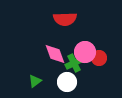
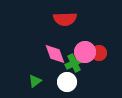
red circle: moved 5 px up
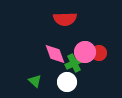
green triangle: rotated 40 degrees counterclockwise
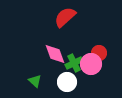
red semicircle: moved 2 px up; rotated 140 degrees clockwise
pink circle: moved 6 px right, 12 px down
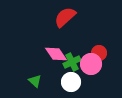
pink diamond: moved 1 px right; rotated 15 degrees counterclockwise
green cross: moved 2 px left, 1 px up
white circle: moved 4 px right
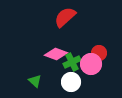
pink diamond: rotated 35 degrees counterclockwise
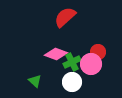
red circle: moved 1 px left, 1 px up
white circle: moved 1 px right
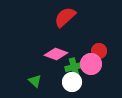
red circle: moved 1 px right, 1 px up
green cross: moved 2 px right, 5 px down; rotated 12 degrees clockwise
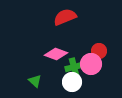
red semicircle: rotated 20 degrees clockwise
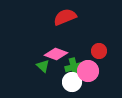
pink circle: moved 3 px left, 7 px down
green triangle: moved 8 px right, 15 px up
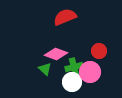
green triangle: moved 2 px right, 3 px down
pink circle: moved 2 px right, 1 px down
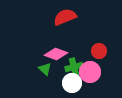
white circle: moved 1 px down
